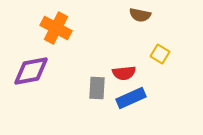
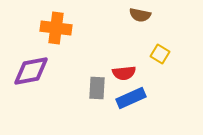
orange cross: rotated 20 degrees counterclockwise
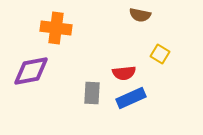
gray rectangle: moved 5 px left, 5 px down
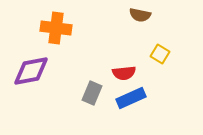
gray rectangle: rotated 20 degrees clockwise
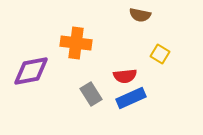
orange cross: moved 20 px right, 15 px down
red semicircle: moved 1 px right, 3 px down
gray rectangle: moved 1 px left, 1 px down; rotated 55 degrees counterclockwise
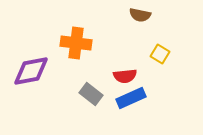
gray rectangle: rotated 20 degrees counterclockwise
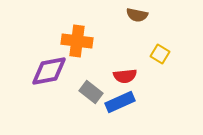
brown semicircle: moved 3 px left
orange cross: moved 1 px right, 2 px up
purple diamond: moved 18 px right
gray rectangle: moved 2 px up
blue rectangle: moved 11 px left, 4 px down
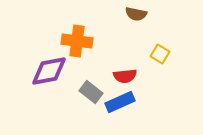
brown semicircle: moved 1 px left, 1 px up
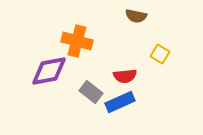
brown semicircle: moved 2 px down
orange cross: rotated 8 degrees clockwise
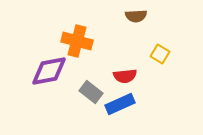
brown semicircle: rotated 15 degrees counterclockwise
blue rectangle: moved 2 px down
